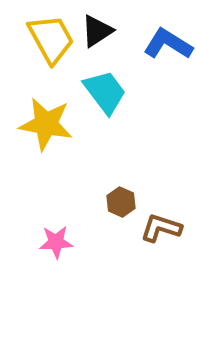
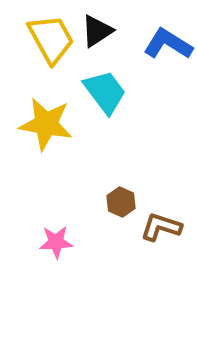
brown L-shape: moved 1 px up
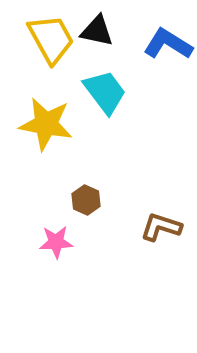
black triangle: rotated 45 degrees clockwise
brown hexagon: moved 35 px left, 2 px up
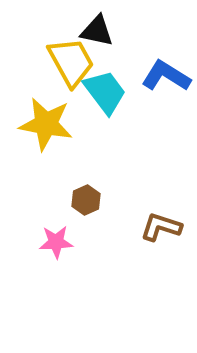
yellow trapezoid: moved 20 px right, 23 px down
blue L-shape: moved 2 px left, 32 px down
brown hexagon: rotated 12 degrees clockwise
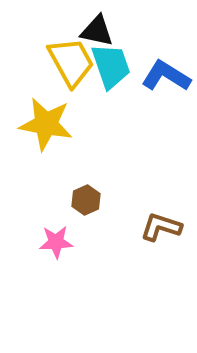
cyan trapezoid: moved 6 px right, 26 px up; rotated 18 degrees clockwise
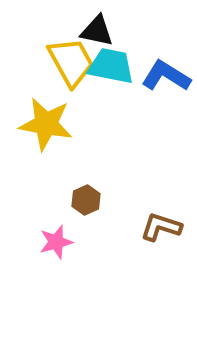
cyan trapezoid: rotated 60 degrees counterclockwise
pink star: rotated 12 degrees counterclockwise
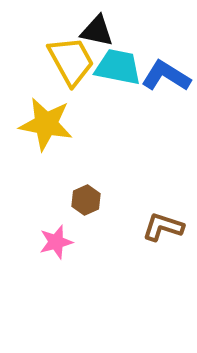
yellow trapezoid: moved 1 px up
cyan trapezoid: moved 7 px right, 1 px down
brown L-shape: moved 2 px right
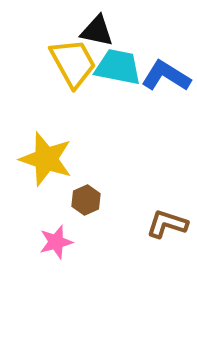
yellow trapezoid: moved 2 px right, 2 px down
yellow star: moved 35 px down; rotated 8 degrees clockwise
brown L-shape: moved 4 px right, 3 px up
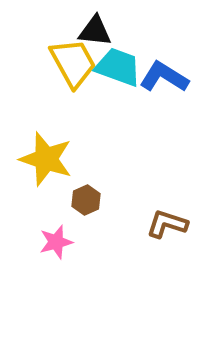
black triangle: moved 2 px left; rotated 6 degrees counterclockwise
cyan trapezoid: rotated 9 degrees clockwise
blue L-shape: moved 2 px left, 1 px down
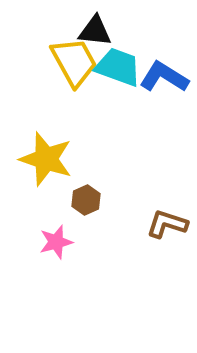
yellow trapezoid: moved 1 px right, 1 px up
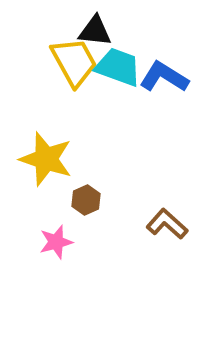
brown L-shape: rotated 24 degrees clockwise
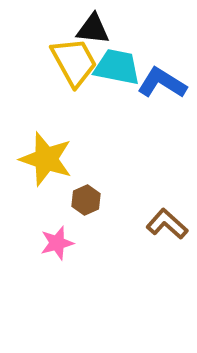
black triangle: moved 2 px left, 2 px up
cyan trapezoid: moved 1 px left; rotated 9 degrees counterclockwise
blue L-shape: moved 2 px left, 6 px down
pink star: moved 1 px right, 1 px down
